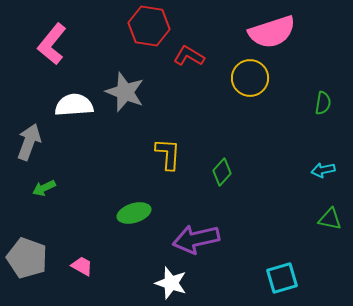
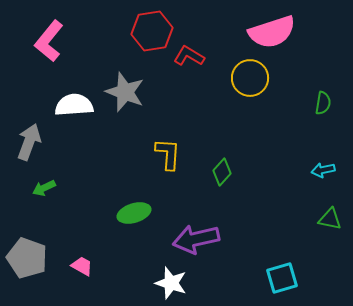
red hexagon: moved 3 px right, 5 px down; rotated 18 degrees counterclockwise
pink L-shape: moved 3 px left, 3 px up
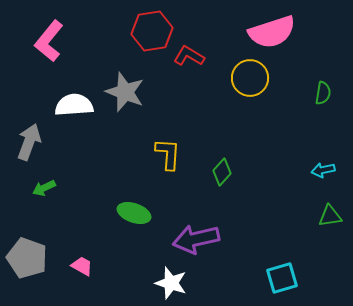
green semicircle: moved 10 px up
green ellipse: rotated 36 degrees clockwise
green triangle: moved 3 px up; rotated 20 degrees counterclockwise
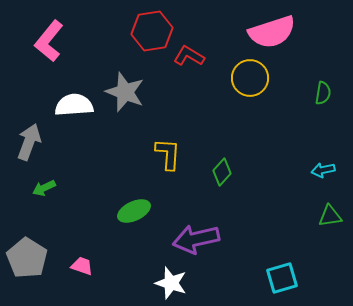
green ellipse: moved 2 px up; rotated 44 degrees counterclockwise
gray pentagon: rotated 12 degrees clockwise
pink trapezoid: rotated 10 degrees counterclockwise
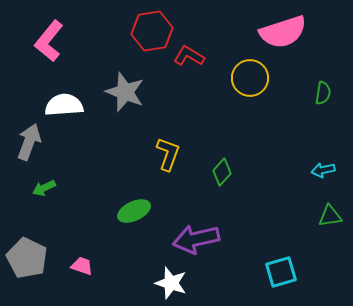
pink semicircle: moved 11 px right
white semicircle: moved 10 px left
yellow L-shape: rotated 16 degrees clockwise
gray pentagon: rotated 6 degrees counterclockwise
cyan square: moved 1 px left, 6 px up
